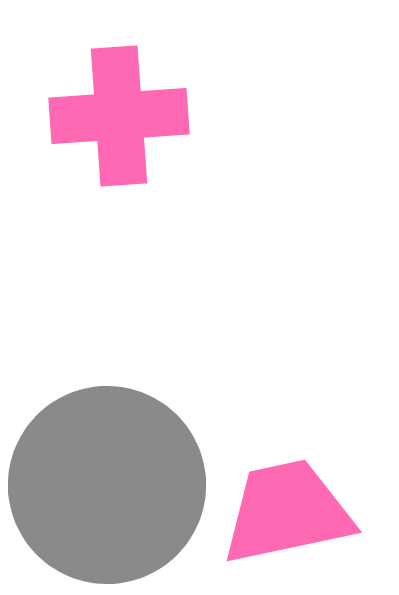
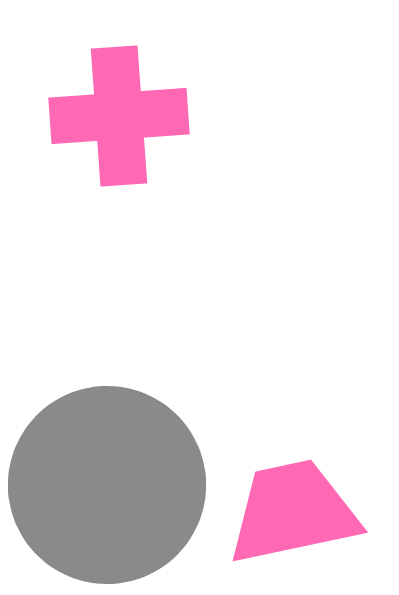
pink trapezoid: moved 6 px right
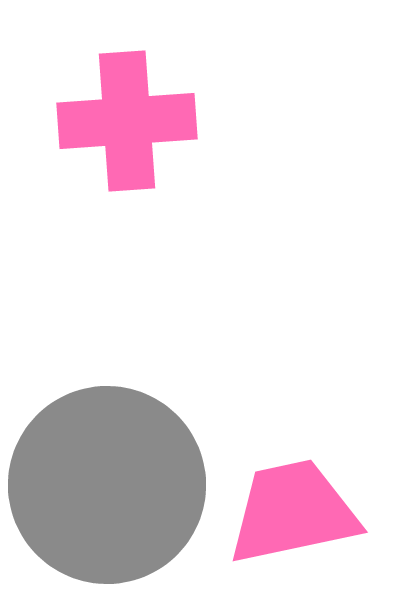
pink cross: moved 8 px right, 5 px down
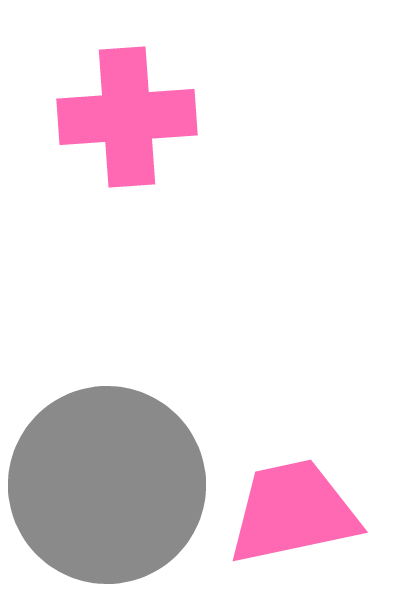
pink cross: moved 4 px up
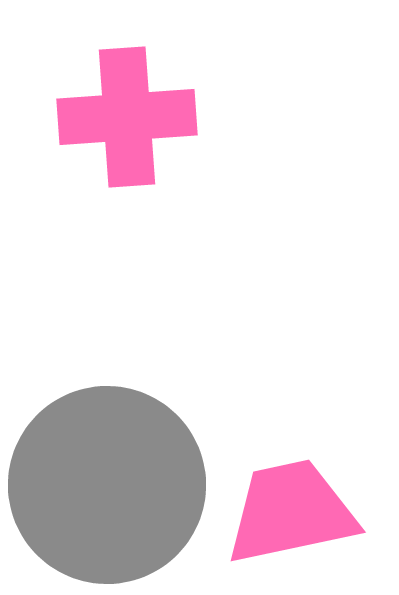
pink trapezoid: moved 2 px left
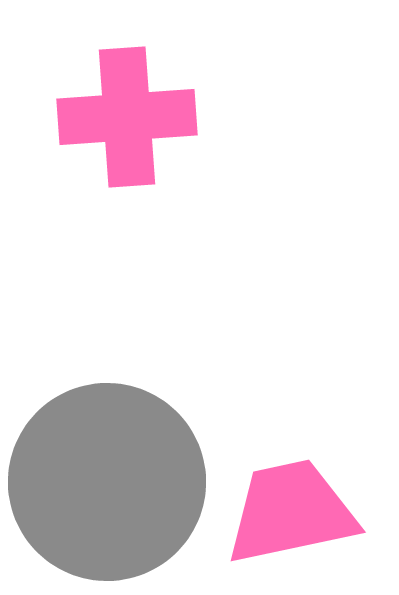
gray circle: moved 3 px up
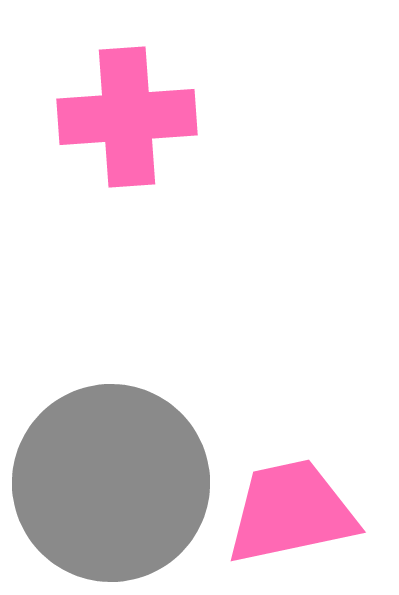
gray circle: moved 4 px right, 1 px down
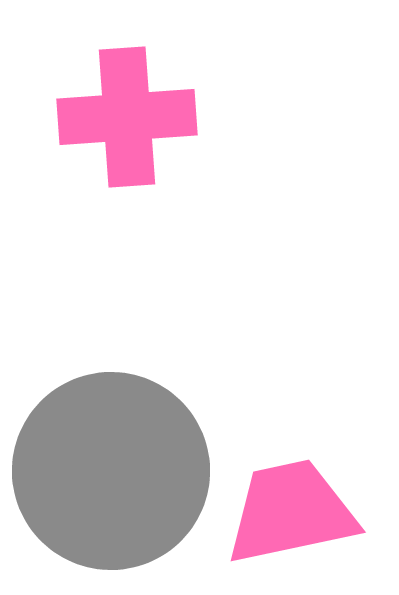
gray circle: moved 12 px up
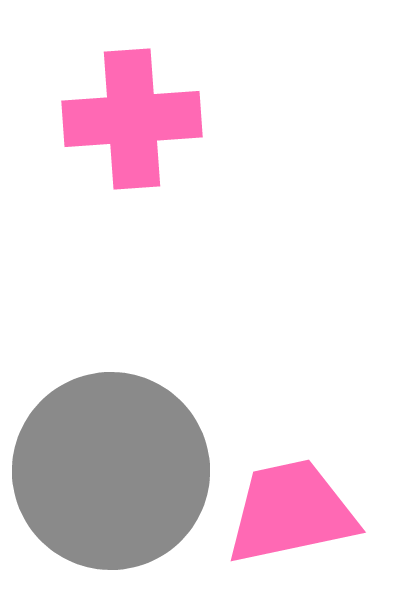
pink cross: moved 5 px right, 2 px down
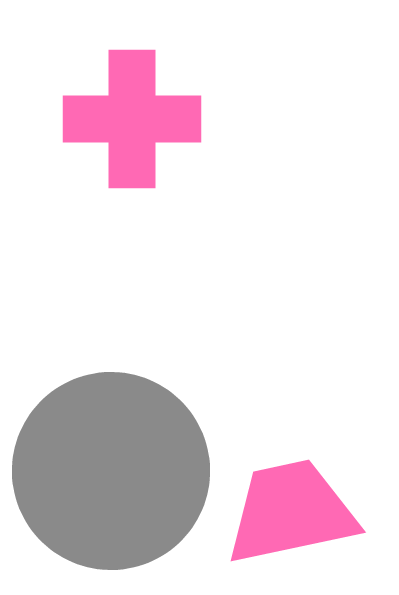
pink cross: rotated 4 degrees clockwise
